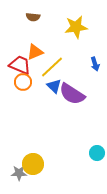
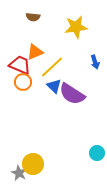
blue arrow: moved 2 px up
gray star: rotated 28 degrees clockwise
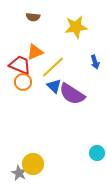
yellow line: moved 1 px right
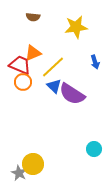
orange triangle: moved 2 px left, 1 px down
cyan circle: moved 3 px left, 4 px up
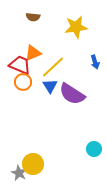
blue triangle: moved 4 px left; rotated 14 degrees clockwise
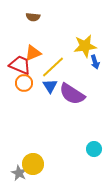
yellow star: moved 9 px right, 19 px down
orange circle: moved 1 px right, 1 px down
